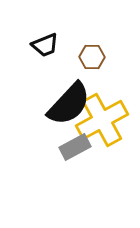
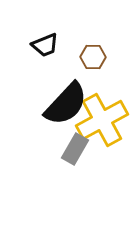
brown hexagon: moved 1 px right
black semicircle: moved 3 px left
gray rectangle: moved 2 px down; rotated 32 degrees counterclockwise
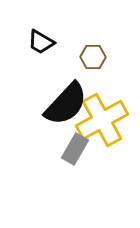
black trapezoid: moved 4 px left, 3 px up; rotated 52 degrees clockwise
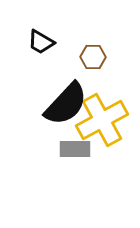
gray rectangle: rotated 60 degrees clockwise
